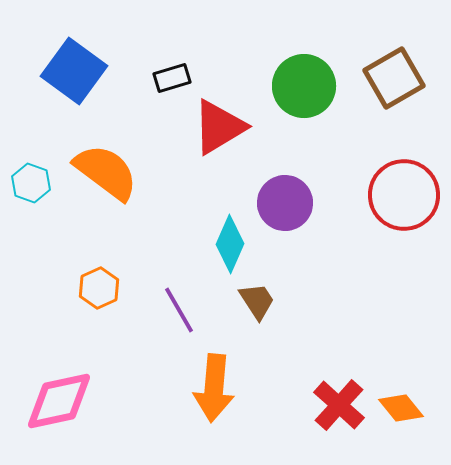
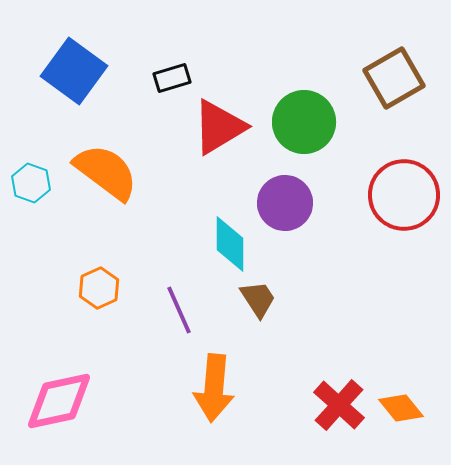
green circle: moved 36 px down
cyan diamond: rotated 24 degrees counterclockwise
brown trapezoid: moved 1 px right, 2 px up
purple line: rotated 6 degrees clockwise
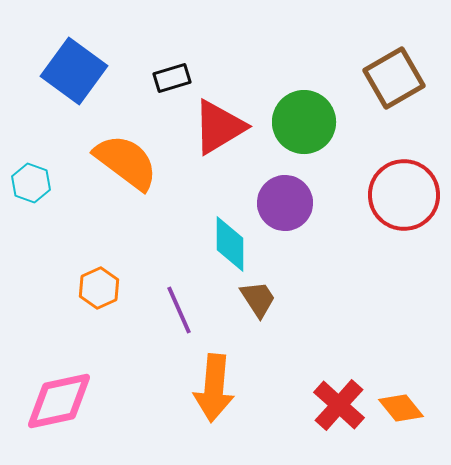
orange semicircle: moved 20 px right, 10 px up
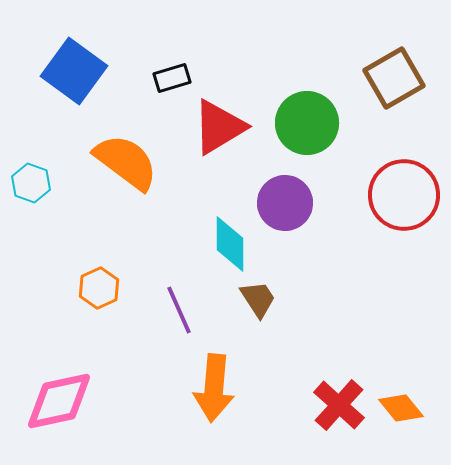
green circle: moved 3 px right, 1 px down
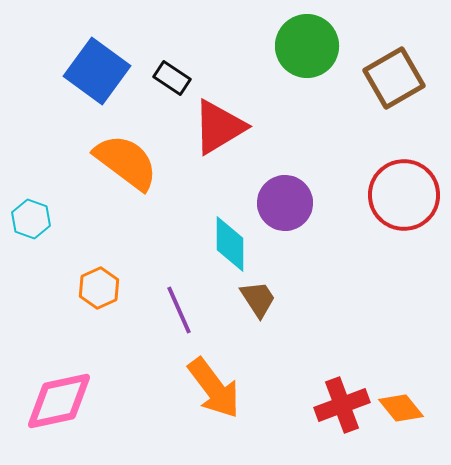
blue square: moved 23 px right
black rectangle: rotated 51 degrees clockwise
green circle: moved 77 px up
cyan hexagon: moved 36 px down
orange arrow: rotated 42 degrees counterclockwise
red cross: moved 3 px right; rotated 28 degrees clockwise
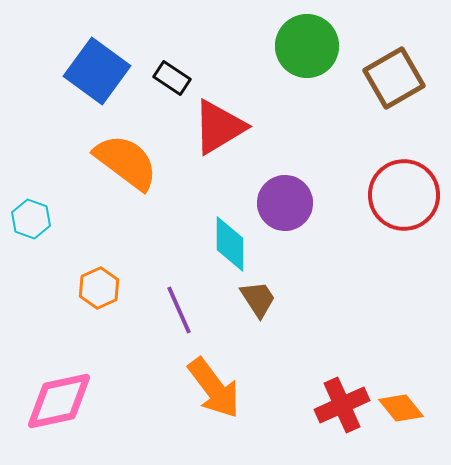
red cross: rotated 4 degrees counterclockwise
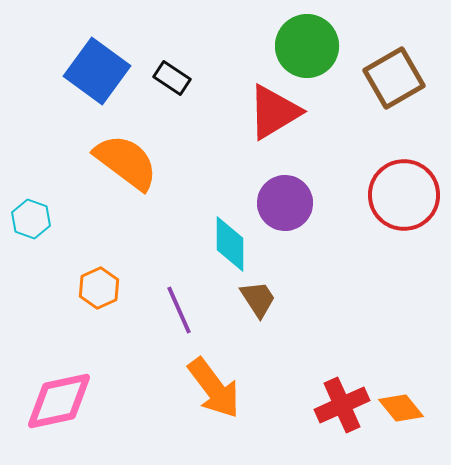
red triangle: moved 55 px right, 15 px up
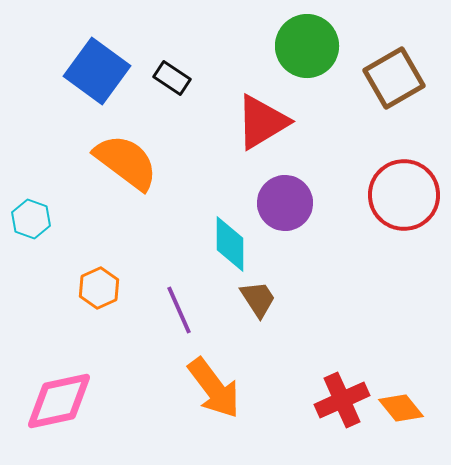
red triangle: moved 12 px left, 10 px down
red cross: moved 5 px up
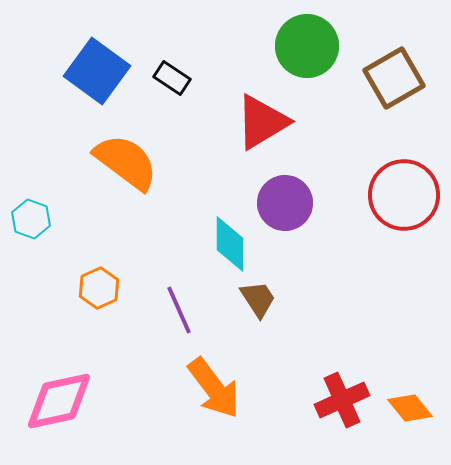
orange diamond: moved 9 px right
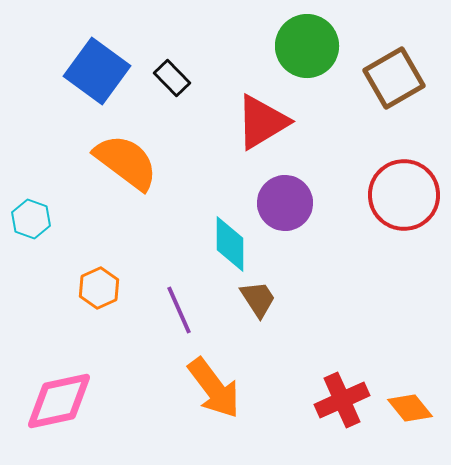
black rectangle: rotated 12 degrees clockwise
